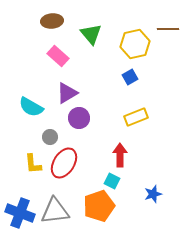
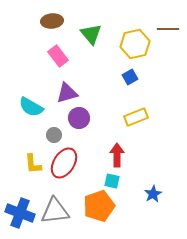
pink rectangle: rotated 10 degrees clockwise
purple triangle: rotated 15 degrees clockwise
gray circle: moved 4 px right, 2 px up
red arrow: moved 3 px left
cyan square: rotated 14 degrees counterclockwise
blue star: rotated 12 degrees counterclockwise
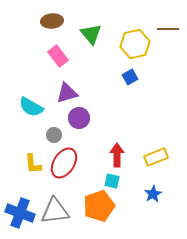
yellow rectangle: moved 20 px right, 40 px down
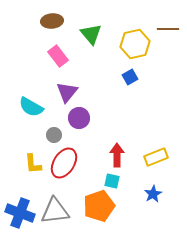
purple triangle: moved 1 px up; rotated 35 degrees counterclockwise
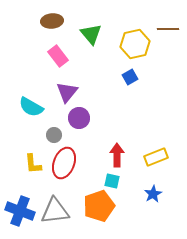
red ellipse: rotated 12 degrees counterclockwise
blue cross: moved 2 px up
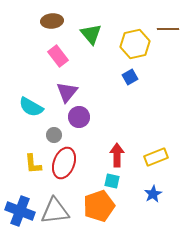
purple circle: moved 1 px up
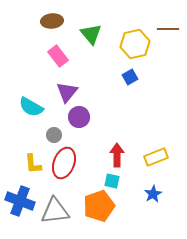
blue cross: moved 10 px up
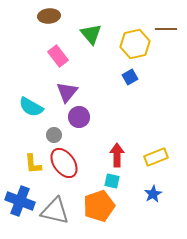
brown ellipse: moved 3 px left, 5 px up
brown line: moved 2 px left
red ellipse: rotated 56 degrees counterclockwise
gray triangle: rotated 20 degrees clockwise
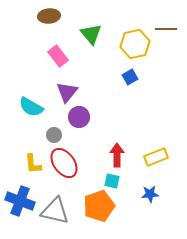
blue star: moved 3 px left; rotated 24 degrees clockwise
